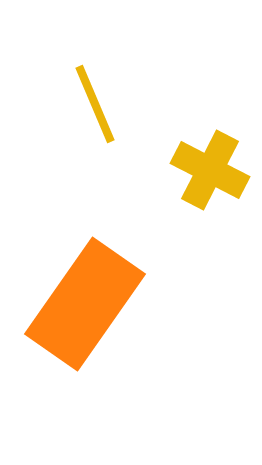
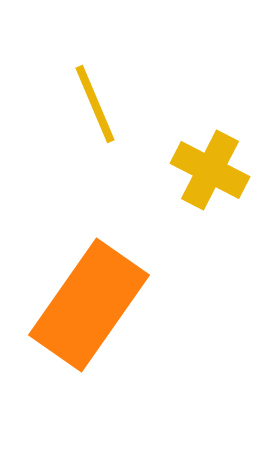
orange rectangle: moved 4 px right, 1 px down
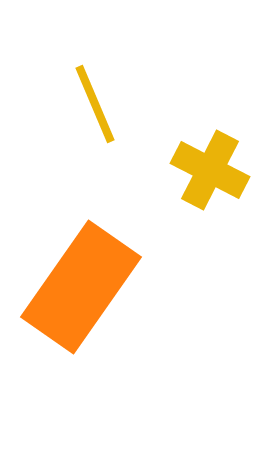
orange rectangle: moved 8 px left, 18 px up
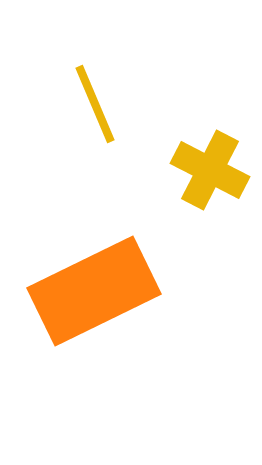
orange rectangle: moved 13 px right, 4 px down; rotated 29 degrees clockwise
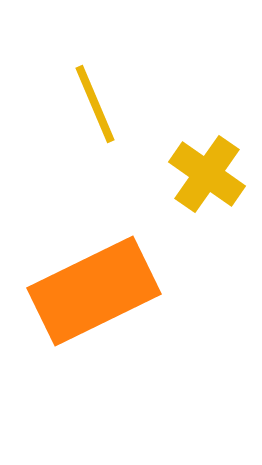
yellow cross: moved 3 px left, 4 px down; rotated 8 degrees clockwise
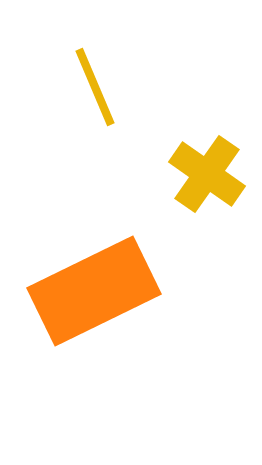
yellow line: moved 17 px up
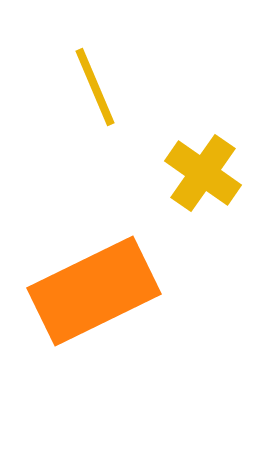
yellow cross: moved 4 px left, 1 px up
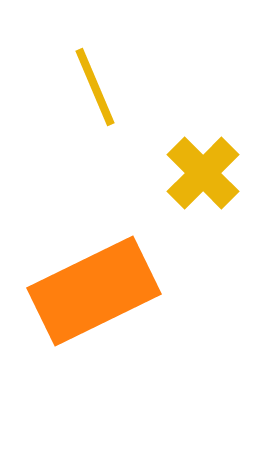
yellow cross: rotated 10 degrees clockwise
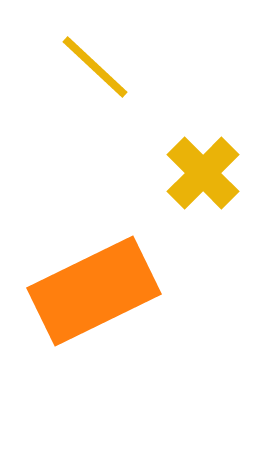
yellow line: moved 20 px up; rotated 24 degrees counterclockwise
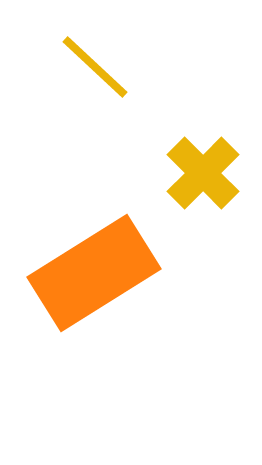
orange rectangle: moved 18 px up; rotated 6 degrees counterclockwise
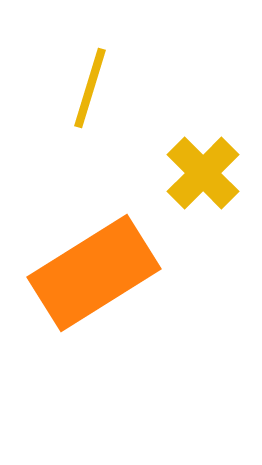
yellow line: moved 5 px left, 21 px down; rotated 64 degrees clockwise
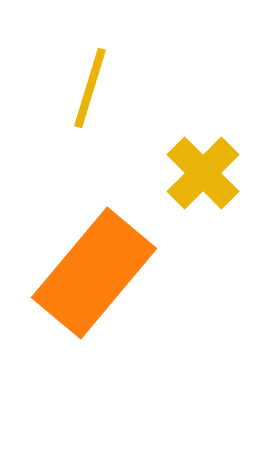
orange rectangle: rotated 18 degrees counterclockwise
